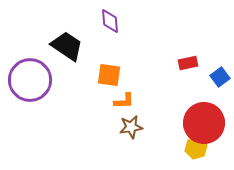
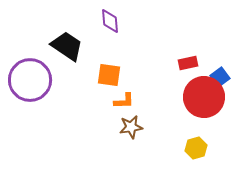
red circle: moved 26 px up
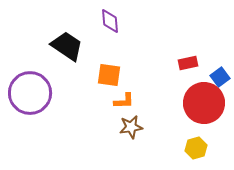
purple circle: moved 13 px down
red circle: moved 6 px down
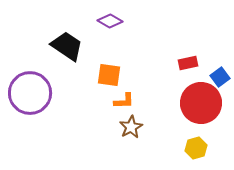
purple diamond: rotated 55 degrees counterclockwise
red circle: moved 3 px left
brown star: rotated 20 degrees counterclockwise
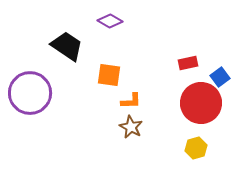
orange L-shape: moved 7 px right
brown star: rotated 15 degrees counterclockwise
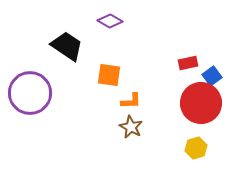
blue square: moved 8 px left, 1 px up
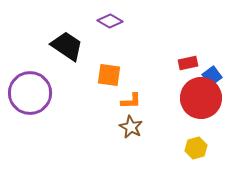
red circle: moved 5 px up
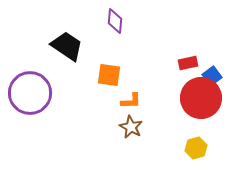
purple diamond: moved 5 px right; rotated 65 degrees clockwise
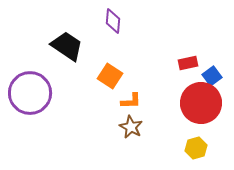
purple diamond: moved 2 px left
orange square: moved 1 px right, 1 px down; rotated 25 degrees clockwise
red circle: moved 5 px down
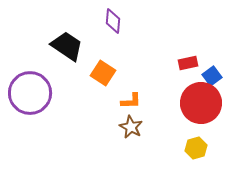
orange square: moved 7 px left, 3 px up
